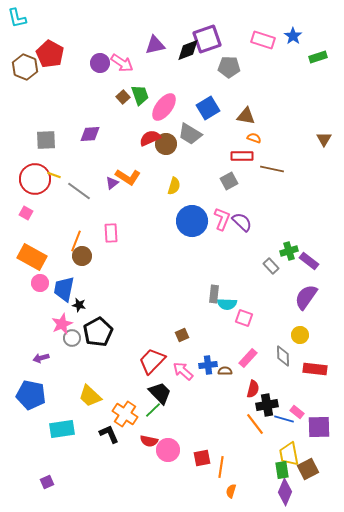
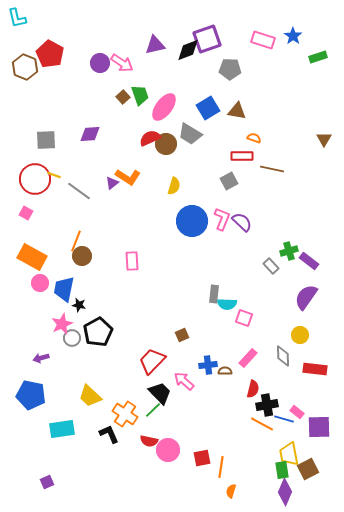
gray pentagon at (229, 67): moved 1 px right, 2 px down
brown triangle at (246, 116): moved 9 px left, 5 px up
pink rectangle at (111, 233): moved 21 px right, 28 px down
pink arrow at (183, 371): moved 1 px right, 10 px down
orange line at (255, 424): moved 7 px right; rotated 25 degrees counterclockwise
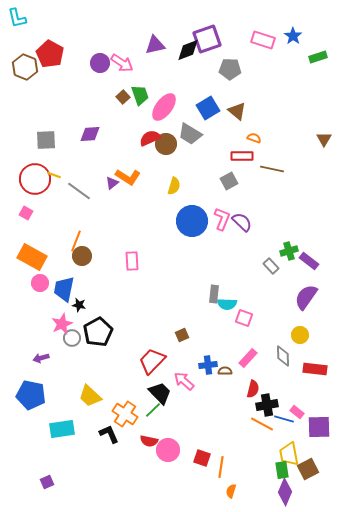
brown triangle at (237, 111): rotated 30 degrees clockwise
red square at (202, 458): rotated 30 degrees clockwise
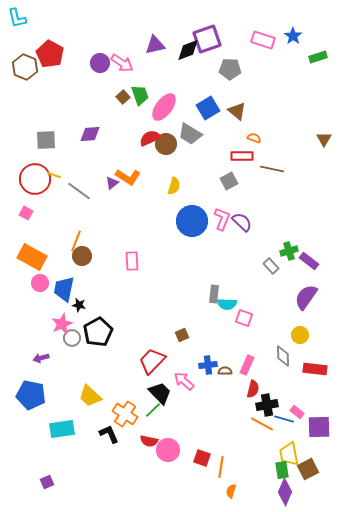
pink rectangle at (248, 358): moved 1 px left, 7 px down; rotated 18 degrees counterclockwise
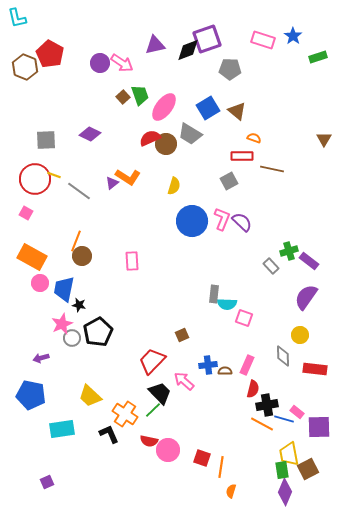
purple diamond at (90, 134): rotated 30 degrees clockwise
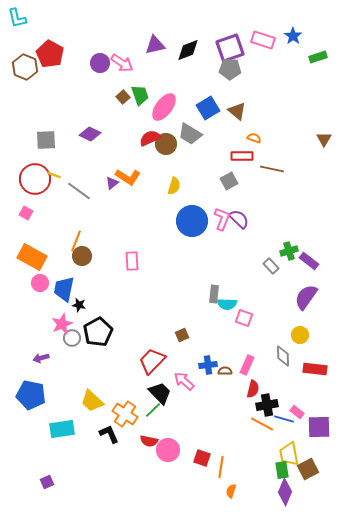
purple square at (207, 39): moved 23 px right, 9 px down
purple semicircle at (242, 222): moved 3 px left, 3 px up
yellow trapezoid at (90, 396): moved 2 px right, 5 px down
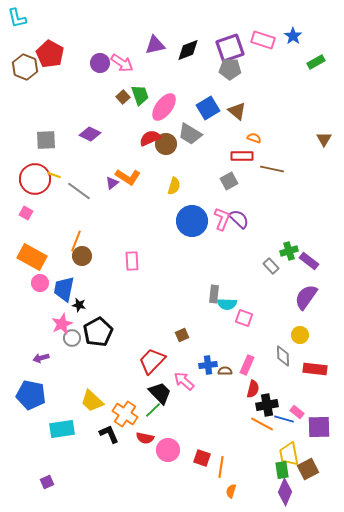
green rectangle at (318, 57): moved 2 px left, 5 px down; rotated 12 degrees counterclockwise
red semicircle at (149, 441): moved 4 px left, 3 px up
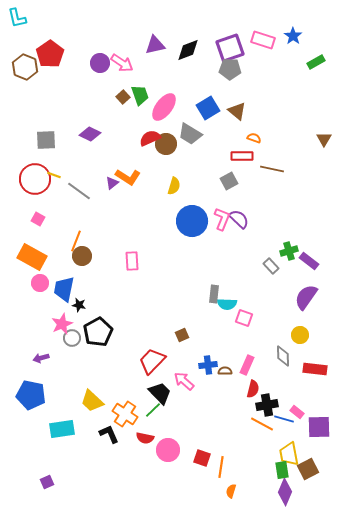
red pentagon at (50, 54): rotated 8 degrees clockwise
pink square at (26, 213): moved 12 px right, 6 px down
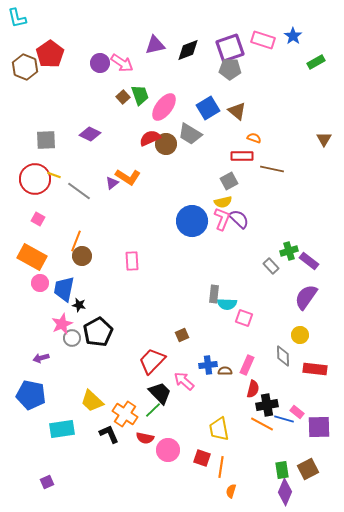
yellow semicircle at (174, 186): moved 49 px right, 16 px down; rotated 60 degrees clockwise
yellow trapezoid at (289, 454): moved 70 px left, 25 px up
